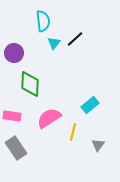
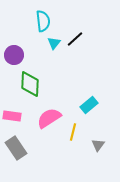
purple circle: moved 2 px down
cyan rectangle: moved 1 px left
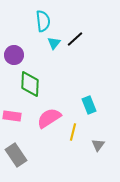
cyan rectangle: rotated 72 degrees counterclockwise
gray rectangle: moved 7 px down
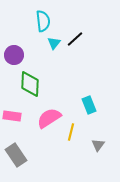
yellow line: moved 2 px left
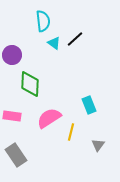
cyan triangle: rotated 32 degrees counterclockwise
purple circle: moved 2 px left
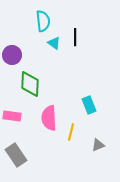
black line: moved 2 px up; rotated 48 degrees counterclockwise
pink semicircle: rotated 60 degrees counterclockwise
gray triangle: rotated 32 degrees clockwise
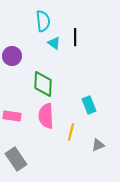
purple circle: moved 1 px down
green diamond: moved 13 px right
pink semicircle: moved 3 px left, 2 px up
gray rectangle: moved 4 px down
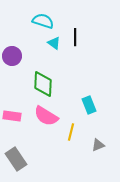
cyan semicircle: rotated 65 degrees counterclockwise
pink semicircle: rotated 55 degrees counterclockwise
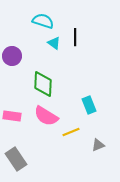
yellow line: rotated 54 degrees clockwise
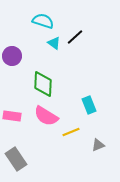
black line: rotated 48 degrees clockwise
